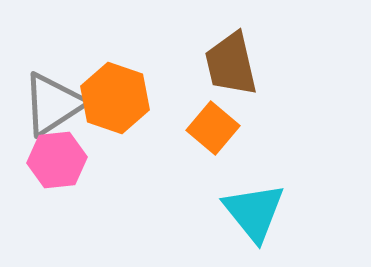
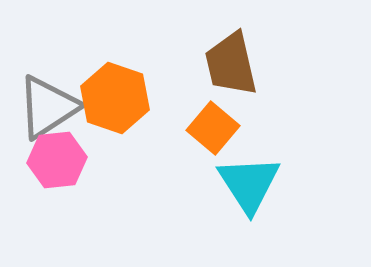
gray triangle: moved 5 px left, 3 px down
cyan triangle: moved 5 px left, 28 px up; rotated 6 degrees clockwise
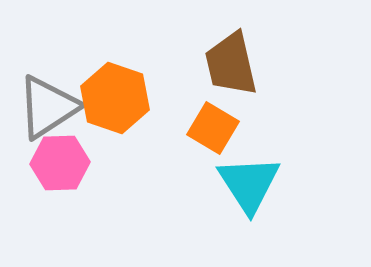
orange square: rotated 9 degrees counterclockwise
pink hexagon: moved 3 px right, 3 px down; rotated 4 degrees clockwise
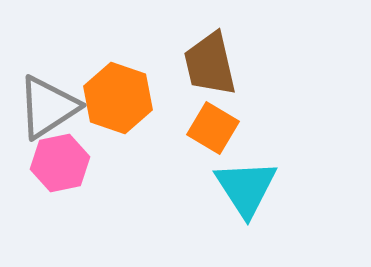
brown trapezoid: moved 21 px left
orange hexagon: moved 3 px right
pink hexagon: rotated 10 degrees counterclockwise
cyan triangle: moved 3 px left, 4 px down
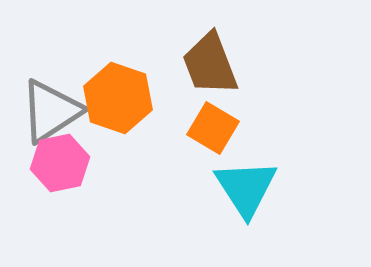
brown trapezoid: rotated 8 degrees counterclockwise
gray triangle: moved 3 px right, 4 px down
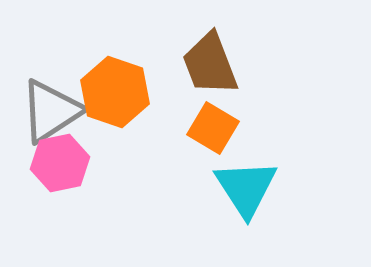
orange hexagon: moved 3 px left, 6 px up
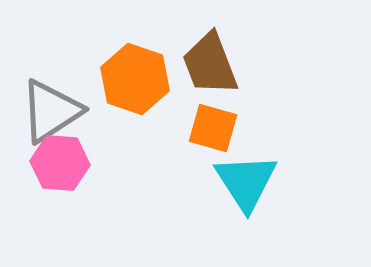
orange hexagon: moved 20 px right, 13 px up
orange square: rotated 15 degrees counterclockwise
pink hexagon: rotated 16 degrees clockwise
cyan triangle: moved 6 px up
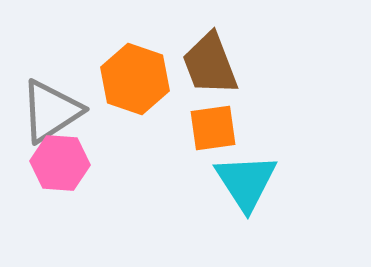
orange square: rotated 24 degrees counterclockwise
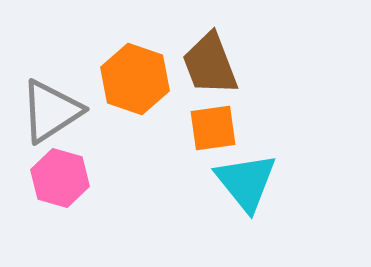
pink hexagon: moved 15 px down; rotated 12 degrees clockwise
cyan triangle: rotated 6 degrees counterclockwise
